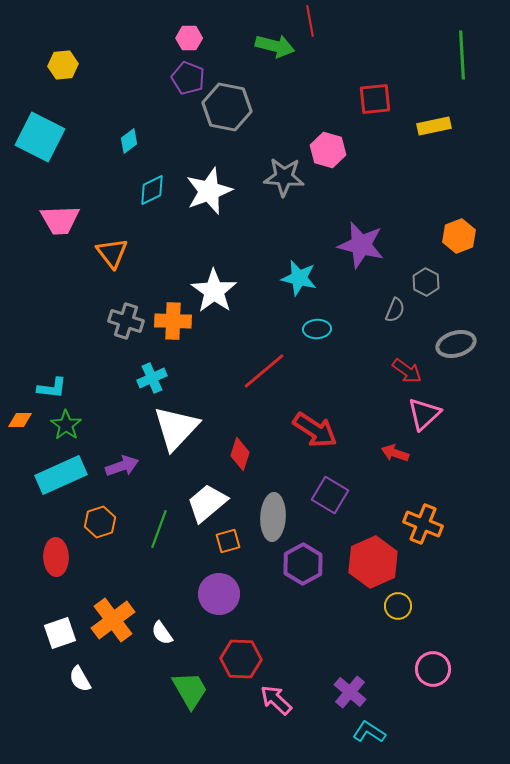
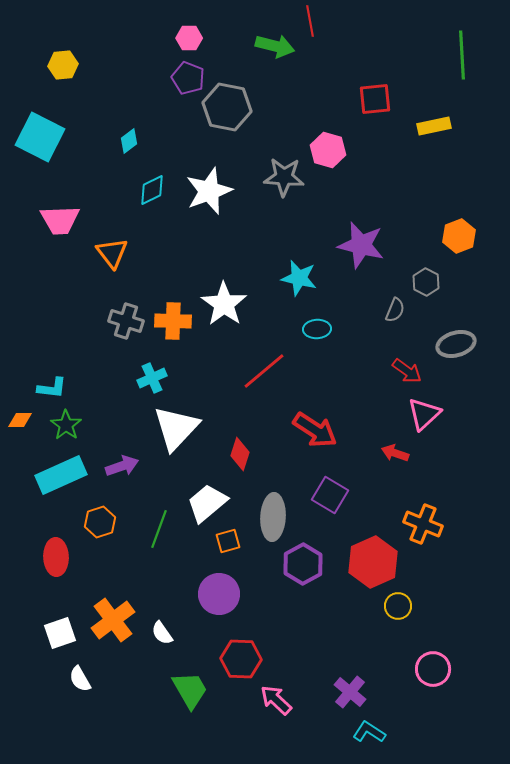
white star at (214, 291): moved 10 px right, 13 px down
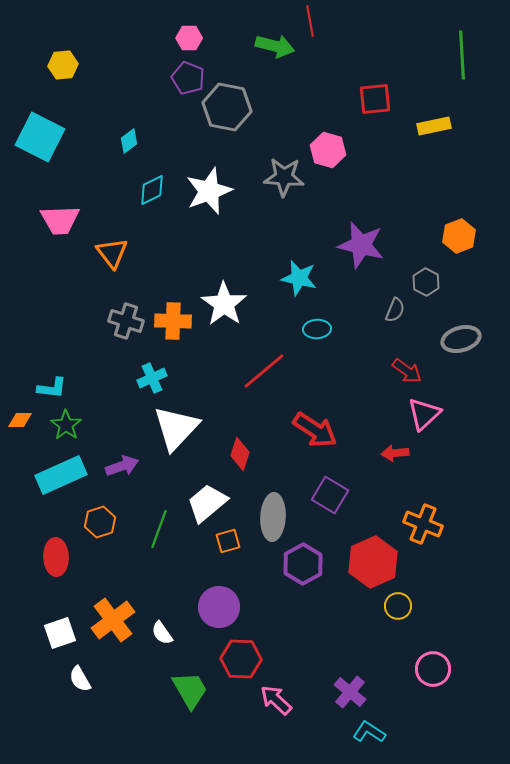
gray ellipse at (456, 344): moved 5 px right, 5 px up
red arrow at (395, 453): rotated 24 degrees counterclockwise
purple circle at (219, 594): moved 13 px down
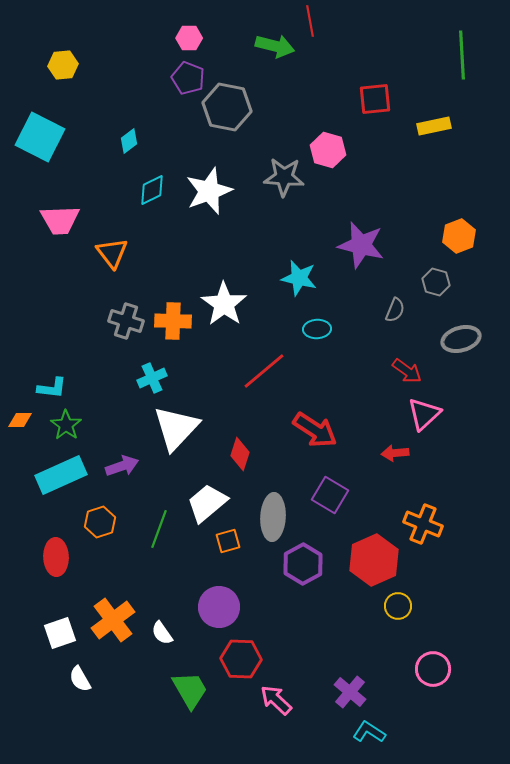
gray hexagon at (426, 282): moved 10 px right; rotated 12 degrees counterclockwise
red hexagon at (373, 562): moved 1 px right, 2 px up
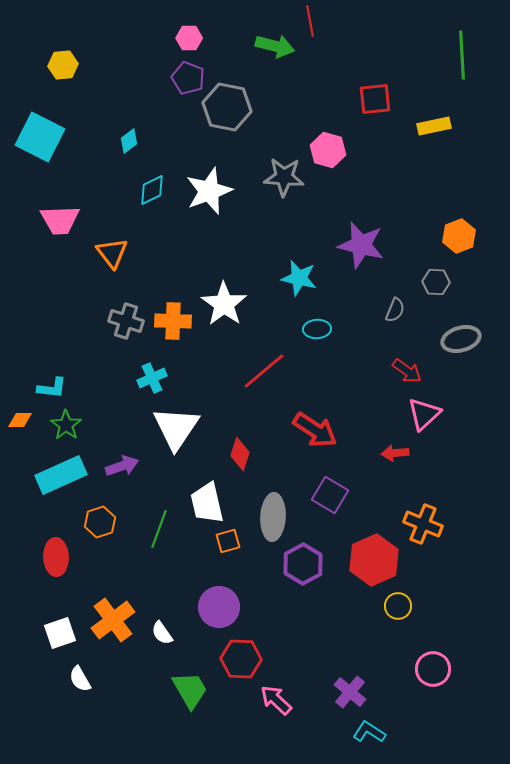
gray hexagon at (436, 282): rotated 12 degrees counterclockwise
white triangle at (176, 428): rotated 9 degrees counterclockwise
white trapezoid at (207, 503): rotated 63 degrees counterclockwise
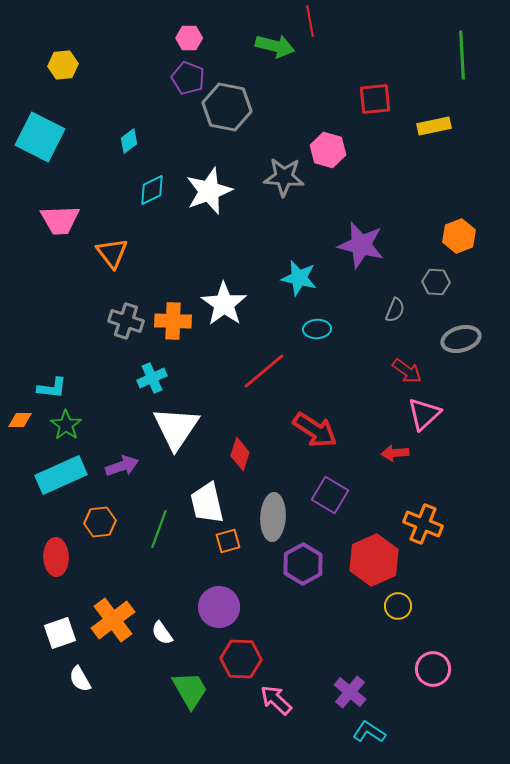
orange hexagon at (100, 522): rotated 12 degrees clockwise
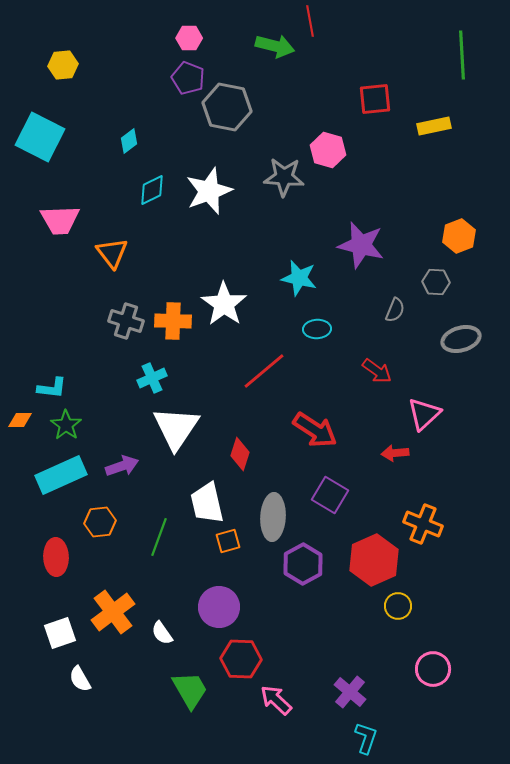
red arrow at (407, 371): moved 30 px left
green line at (159, 529): moved 8 px down
orange cross at (113, 620): moved 8 px up
cyan L-shape at (369, 732): moved 3 px left, 6 px down; rotated 76 degrees clockwise
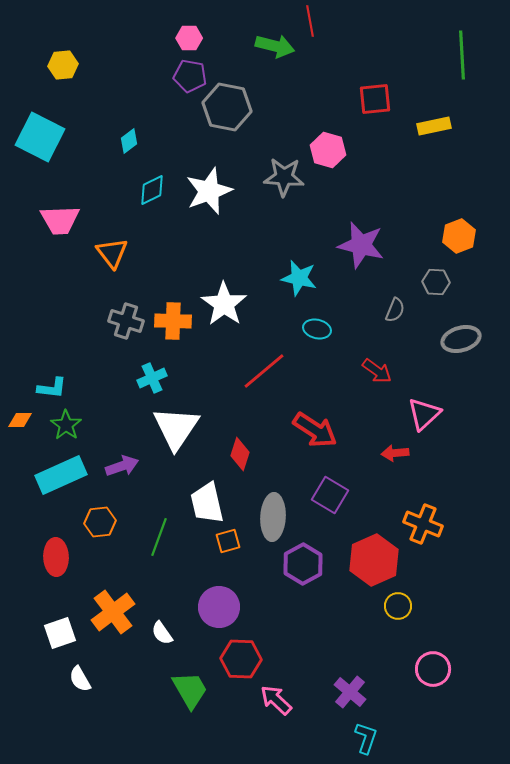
purple pentagon at (188, 78): moved 2 px right, 2 px up; rotated 12 degrees counterclockwise
cyan ellipse at (317, 329): rotated 16 degrees clockwise
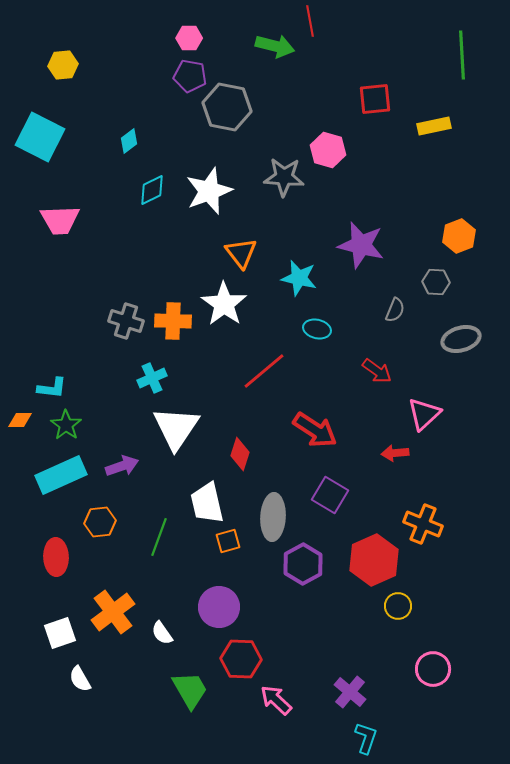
orange triangle at (112, 253): moved 129 px right
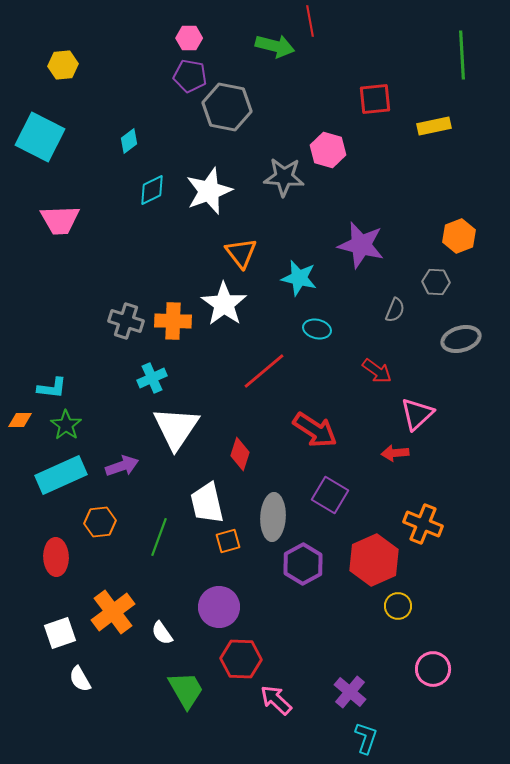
pink triangle at (424, 414): moved 7 px left
green trapezoid at (190, 690): moved 4 px left
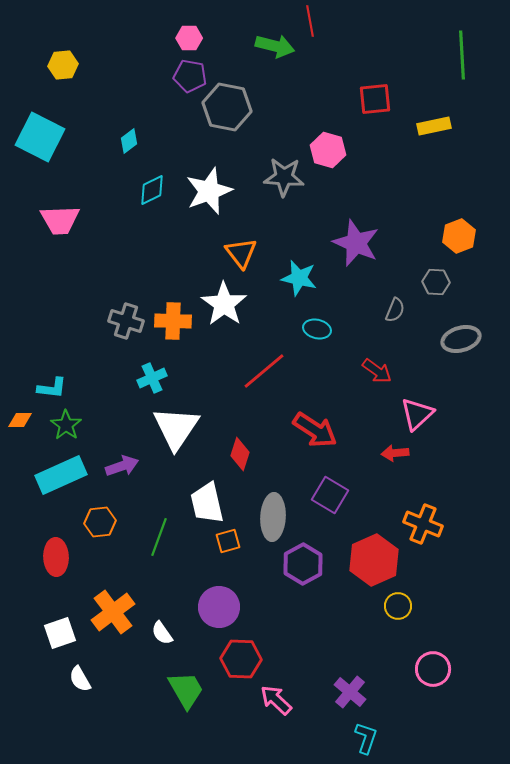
purple star at (361, 245): moved 5 px left, 2 px up; rotated 9 degrees clockwise
